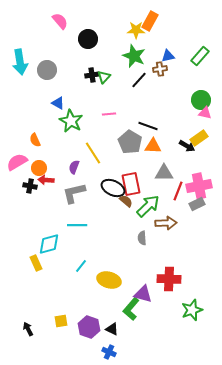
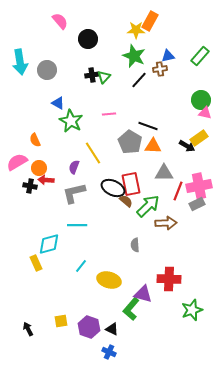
gray semicircle at (142, 238): moved 7 px left, 7 px down
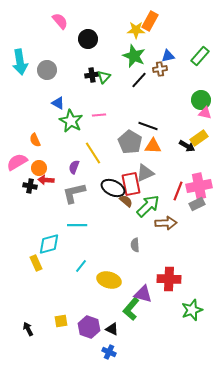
pink line at (109, 114): moved 10 px left, 1 px down
gray triangle at (164, 173): moved 19 px left; rotated 24 degrees counterclockwise
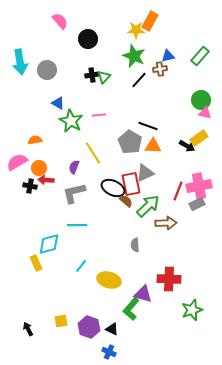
orange semicircle at (35, 140): rotated 104 degrees clockwise
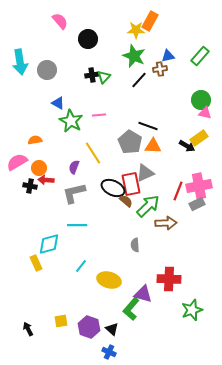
black triangle at (112, 329): rotated 16 degrees clockwise
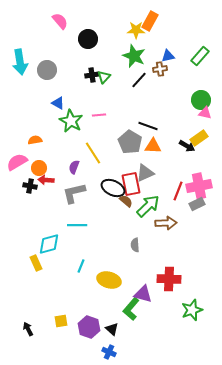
cyan line at (81, 266): rotated 16 degrees counterclockwise
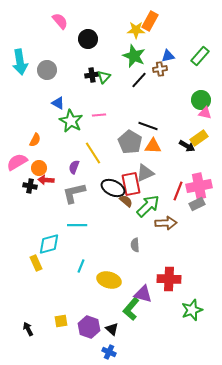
orange semicircle at (35, 140): rotated 128 degrees clockwise
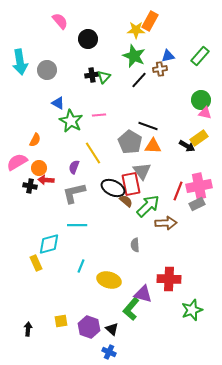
gray triangle at (145, 173): moved 3 px left, 2 px up; rotated 42 degrees counterclockwise
black arrow at (28, 329): rotated 32 degrees clockwise
